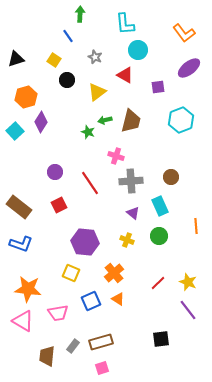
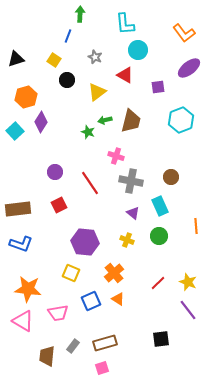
blue line at (68, 36): rotated 56 degrees clockwise
gray cross at (131, 181): rotated 15 degrees clockwise
brown rectangle at (19, 207): moved 1 px left, 2 px down; rotated 45 degrees counterclockwise
brown rectangle at (101, 342): moved 4 px right, 1 px down
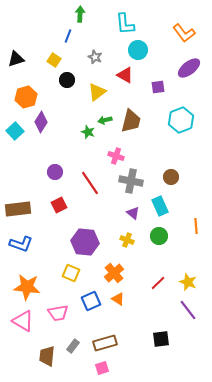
orange star at (28, 289): moved 1 px left, 2 px up
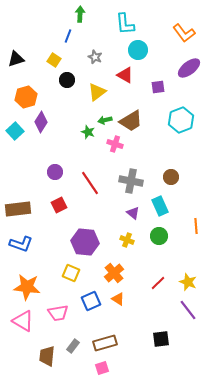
brown trapezoid at (131, 121): rotated 45 degrees clockwise
pink cross at (116, 156): moved 1 px left, 12 px up
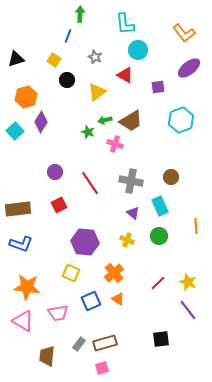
gray rectangle at (73, 346): moved 6 px right, 2 px up
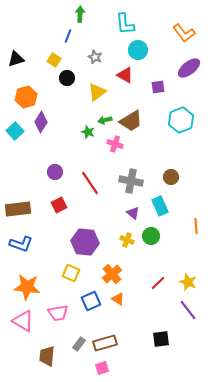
black circle at (67, 80): moved 2 px up
green circle at (159, 236): moved 8 px left
orange cross at (114, 273): moved 2 px left, 1 px down
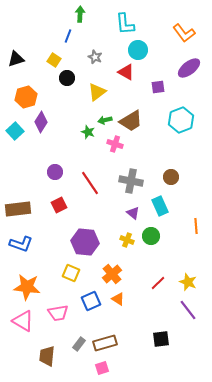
red triangle at (125, 75): moved 1 px right, 3 px up
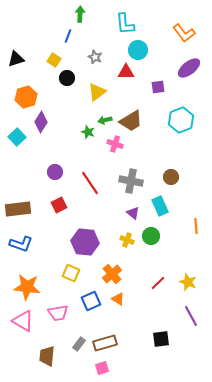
red triangle at (126, 72): rotated 30 degrees counterclockwise
cyan square at (15, 131): moved 2 px right, 6 px down
purple line at (188, 310): moved 3 px right, 6 px down; rotated 10 degrees clockwise
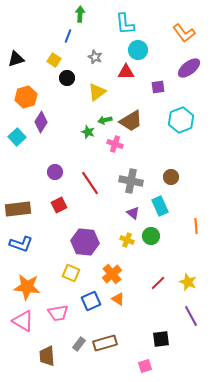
brown trapezoid at (47, 356): rotated 10 degrees counterclockwise
pink square at (102, 368): moved 43 px right, 2 px up
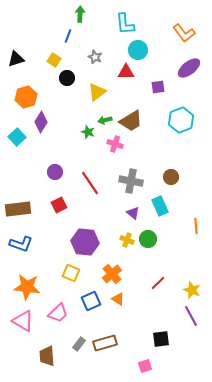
green circle at (151, 236): moved 3 px left, 3 px down
yellow star at (188, 282): moved 4 px right, 8 px down
pink trapezoid at (58, 313): rotated 35 degrees counterclockwise
